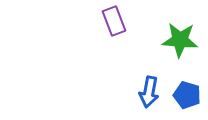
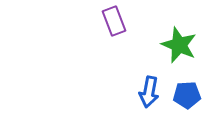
green star: moved 1 px left, 5 px down; rotated 18 degrees clockwise
blue pentagon: rotated 20 degrees counterclockwise
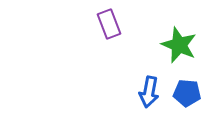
purple rectangle: moved 5 px left, 3 px down
blue pentagon: moved 2 px up; rotated 8 degrees clockwise
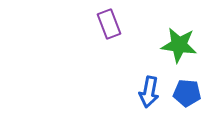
green star: rotated 15 degrees counterclockwise
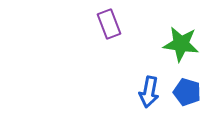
green star: moved 2 px right, 1 px up
blue pentagon: moved 1 px up; rotated 12 degrees clockwise
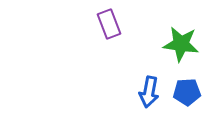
blue pentagon: rotated 20 degrees counterclockwise
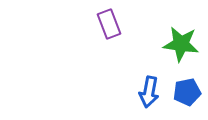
blue pentagon: rotated 8 degrees counterclockwise
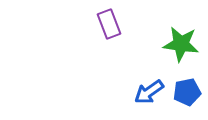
blue arrow: rotated 44 degrees clockwise
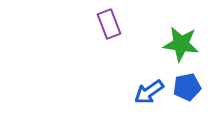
blue pentagon: moved 5 px up
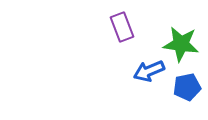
purple rectangle: moved 13 px right, 3 px down
blue arrow: moved 21 px up; rotated 12 degrees clockwise
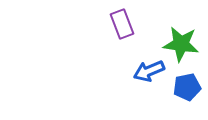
purple rectangle: moved 3 px up
